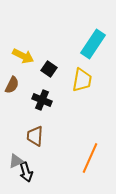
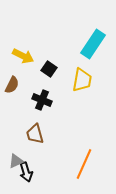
brown trapezoid: moved 2 px up; rotated 20 degrees counterclockwise
orange line: moved 6 px left, 6 px down
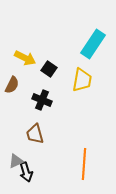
yellow arrow: moved 2 px right, 2 px down
orange line: rotated 20 degrees counterclockwise
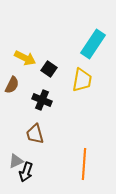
black arrow: rotated 36 degrees clockwise
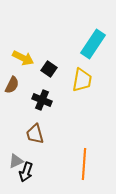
yellow arrow: moved 2 px left
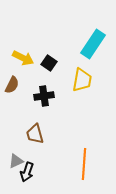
black square: moved 6 px up
black cross: moved 2 px right, 4 px up; rotated 30 degrees counterclockwise
black arrow: moved 1 px right
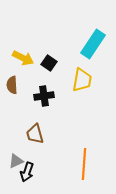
brown semicircle: rotated 150 degrees clockwise
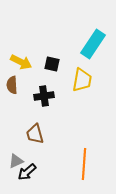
yellow arrow: moved 2 px left, 4 px down
black square: moved 3 px right, 1 px down; rotated 21 degrees counterclockwise
black arrow: rotated 30 degrees clockwise
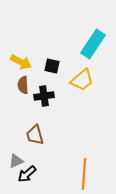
black square: moved 2 px down
yellow trapezoid: rotated 40 degrees clockwise
brown semicircle: moved 11 px right
brown trapezoid: moved 1 px down
orange line: moved 10 px down
black arrow: moved 2 px down
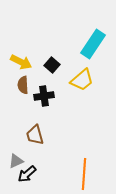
black square: moved 1 px up; rotated 28 degrees clockwise
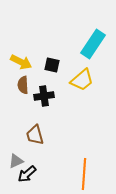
black square: rotated 28 degrees counterclockwise
